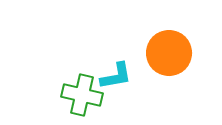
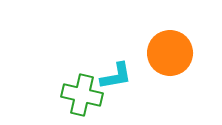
orange circle: moved 1 px right
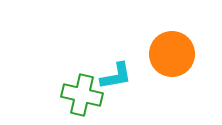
orange circle: moved 2 px right, 1 px down
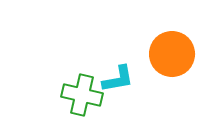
cyan L-shape: moved 2 px right, 3 px down
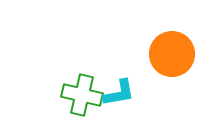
cyan L-shape: moved 1 px right, 14 px down
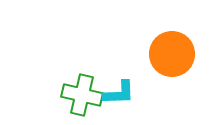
cyan L-shape: rotated 8 degrees clockwise
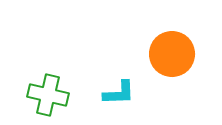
green cross: moved 34 px left
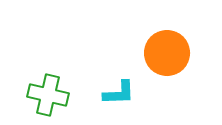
orange circle: moved 5 px left, 1 px up
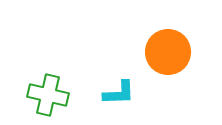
orange circle: moved 1 px right, 1 px up
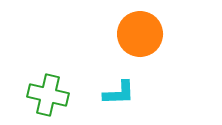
orange circle: moved 28 px left, 18 px up
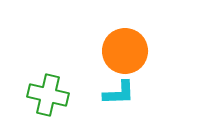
orange circle: moved 15 px left, 17 px down
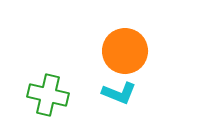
cyan L-shape: rotated 24 degrees clockwise
